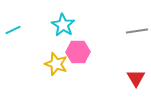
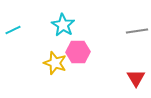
yellow star: moved 1 px left, 1 px up
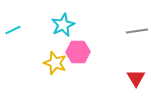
cyan star: rotated 15 degrees clockwise
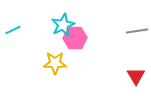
pink hexagon: moved 3 px left, 14 px up
yellow star: rotated 20 degrees counterclockwise
red triangle: moved 2 px up
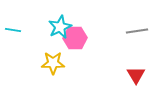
cyan star: moved 3 px left, 2 px down
cyan line: rotated 35 degrees clockwise
yellow star: moved 2 px left
red triangle: moved 1 px up
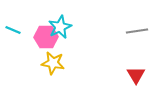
cyan line: rotated 14 degrees clockwise
pink hexagon: moved 29 px left, 1 px up
yellow star: rotated 10 degrees clockwise
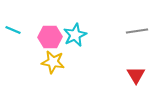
cyan star: moved 15 px right, 8 px down
pink hexagon: moved 4 px right
yellow star: moved 1 px up
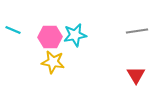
cyan star: rotated 15 degrees clockwise
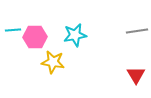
cyan line: rotated 28 degrees counterclockwise
pink hexagon: moved 15 px left
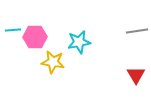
cyan star: moved 4 px right, 7 px down
